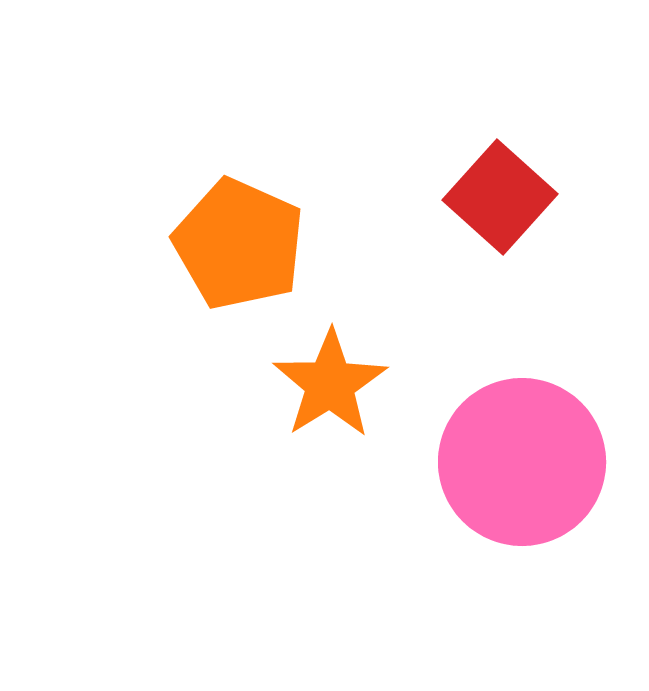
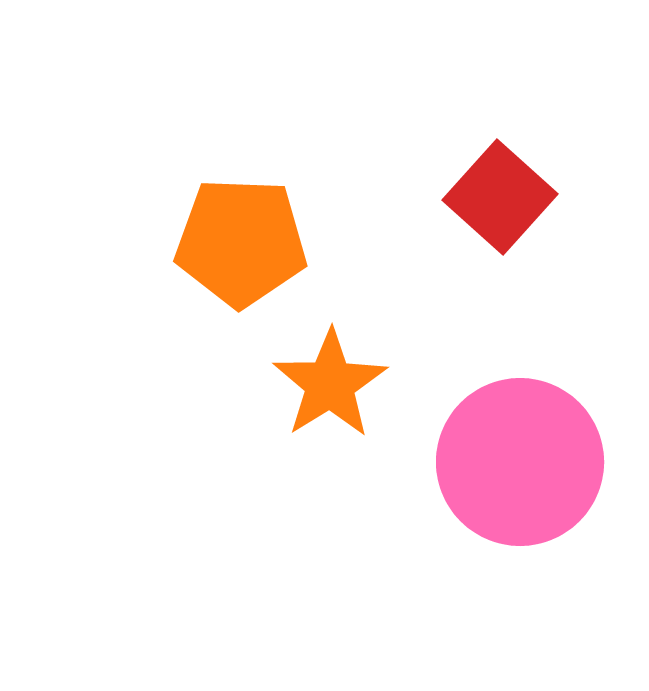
orange pentagon: moved 2 px right, 2 px up; rotated 22 degrees counterclockwise
pink circle: moved 2 px left
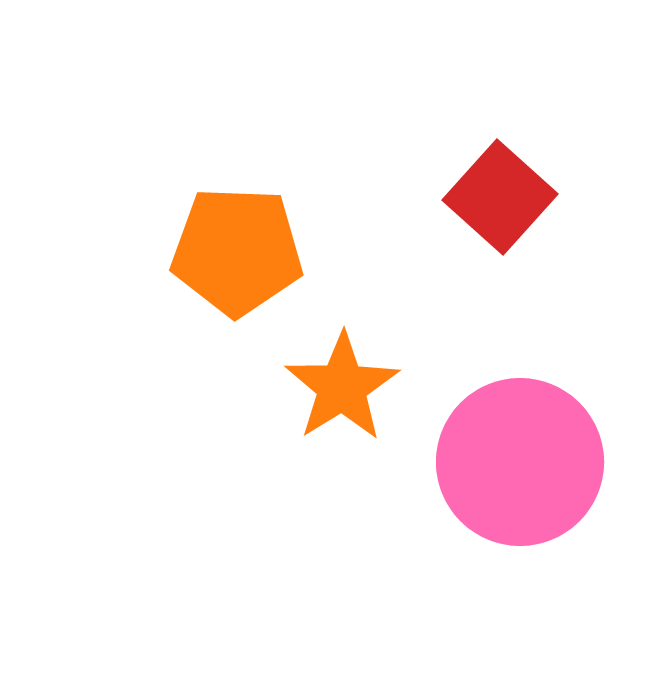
orange pentagon: moved 4 px left, 9 px down
orange star: moved 12 px right, 3 px down
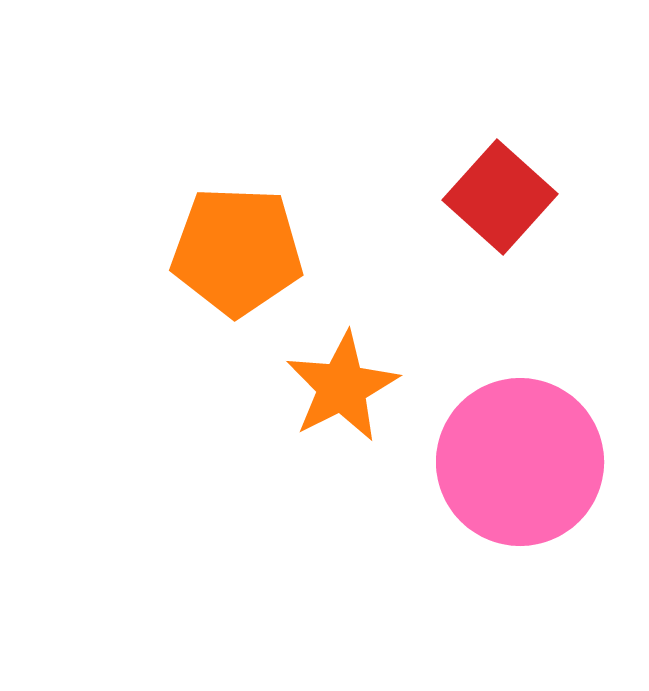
orange star: rotated 5 degrees clockwise
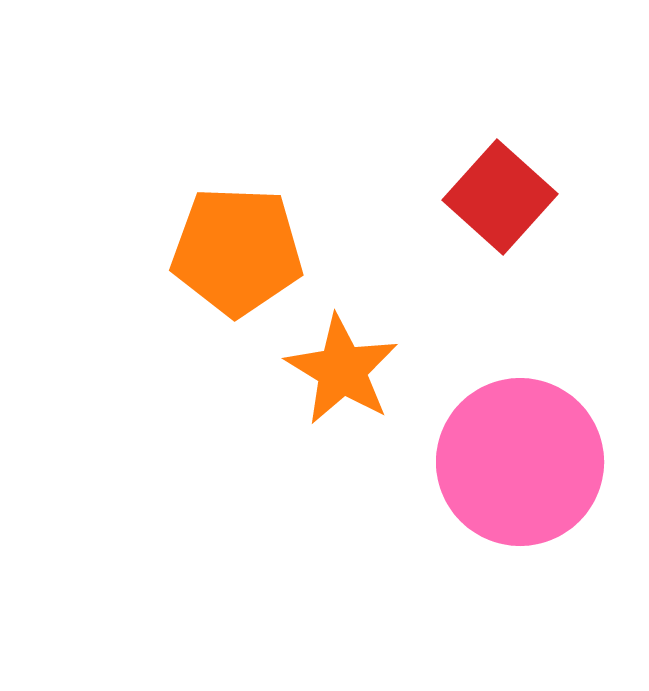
orange star: moved 17 px up; rotated 14 degrees counterclockwise
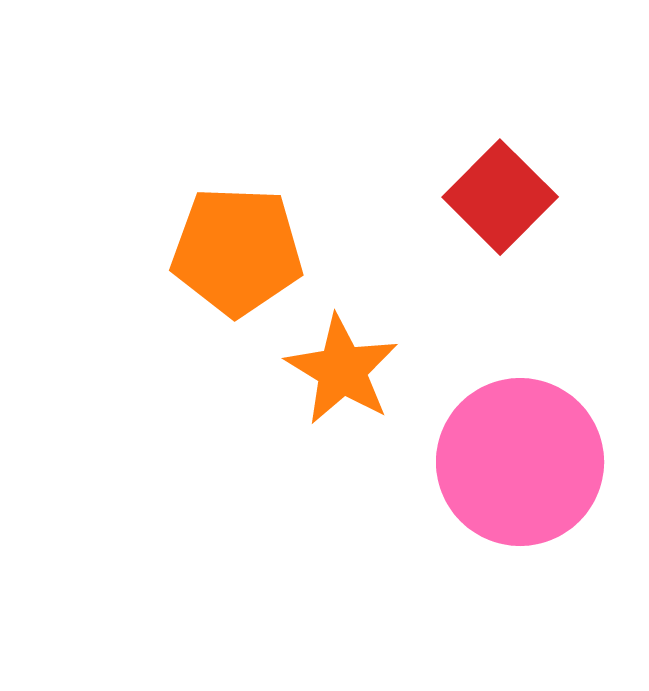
red square: rotated 3 degrees clockwise
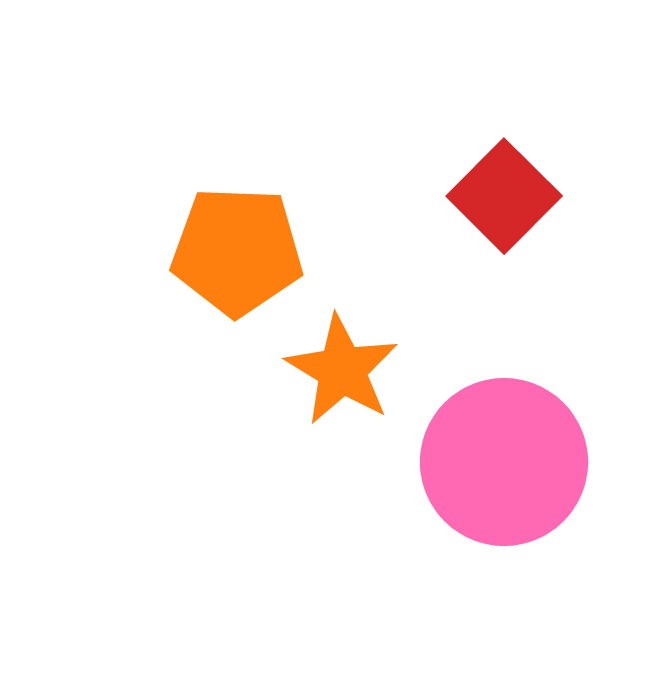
red square: moved 4 px right, 1 px up
pink circle: moved 16 px left
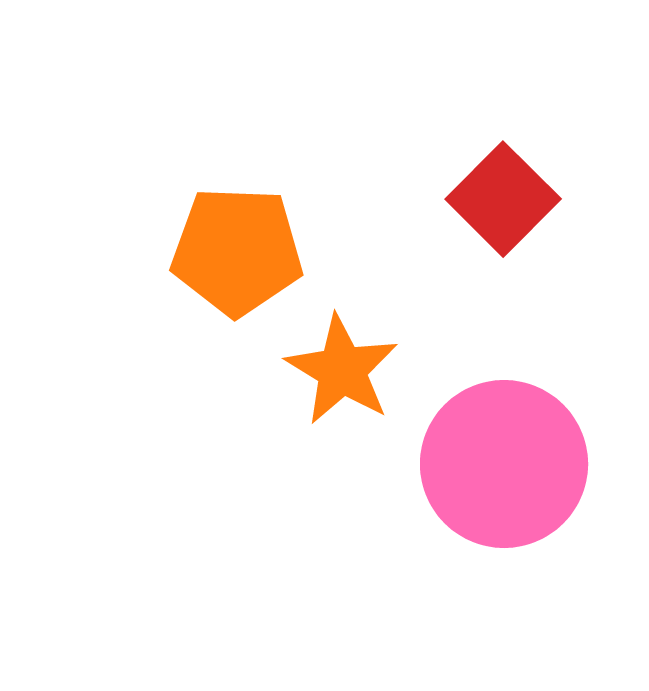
red square: moved 1 px left, 3 px down
pink circle: moved 2 px down
